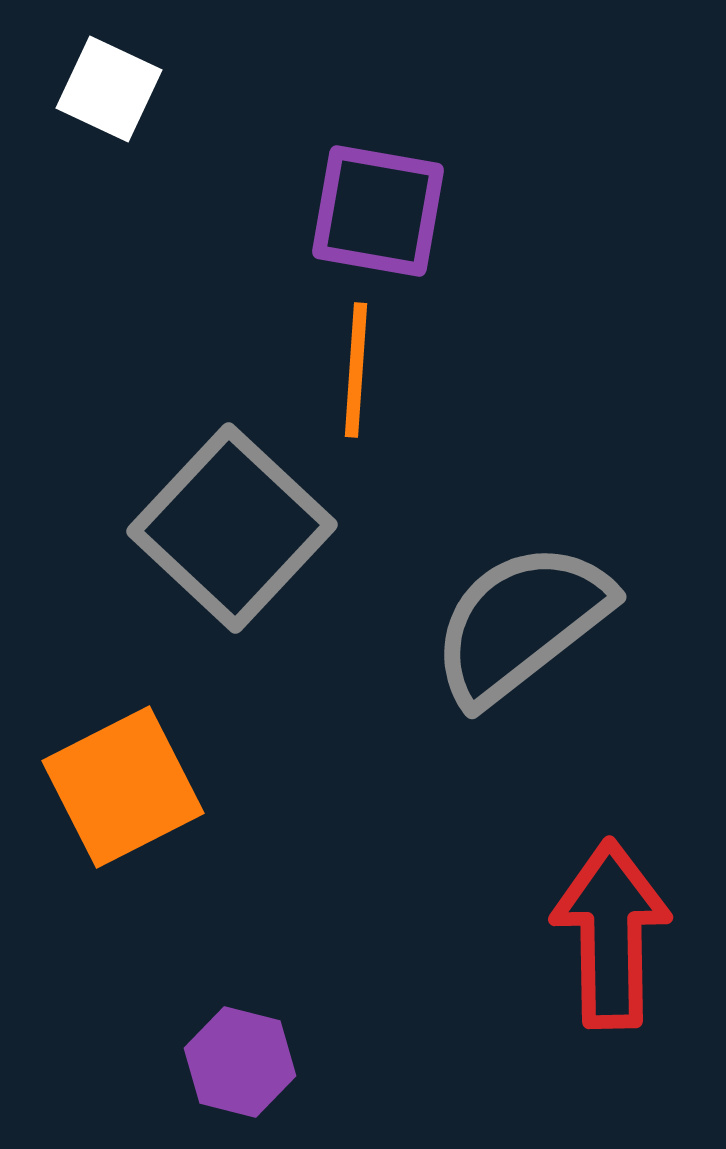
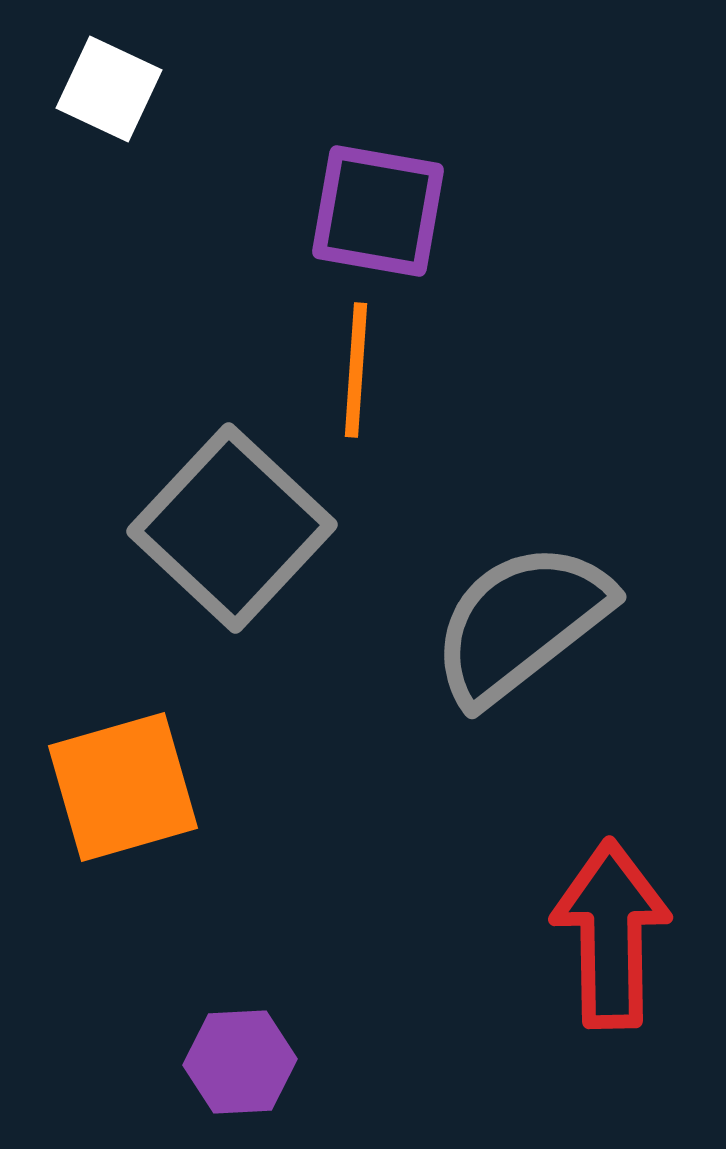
orange square: rotated 11 degrees clockwise
purple hexagon: rotated 17 degrees counterclockwise
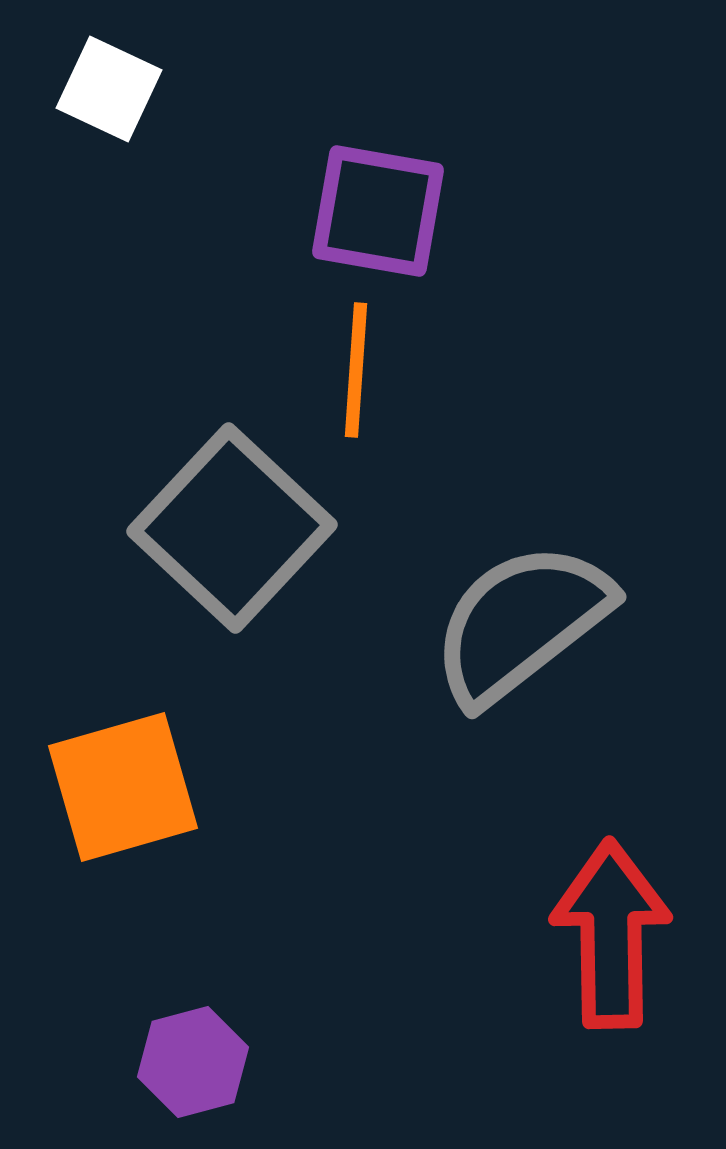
purple hexagon: moved 47 px left; rotated 12 degrees counterclockwise
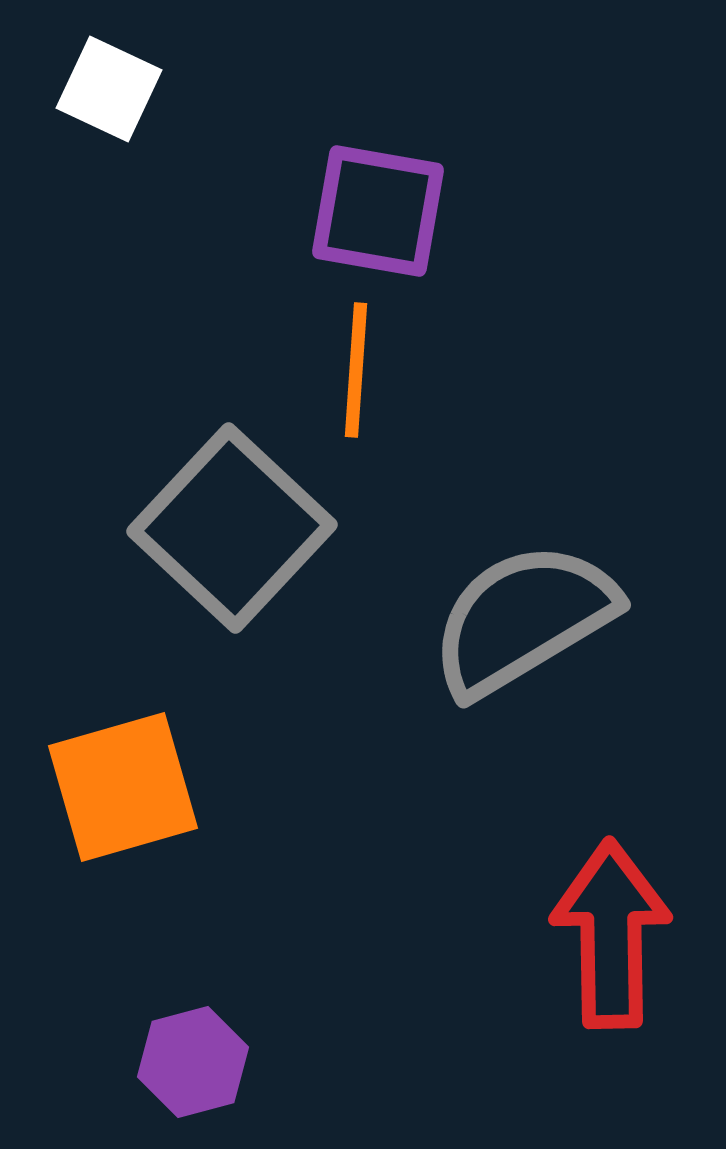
gray semicircle: moved 2 px right, 4 px up; rotated 7 degrees clockwise
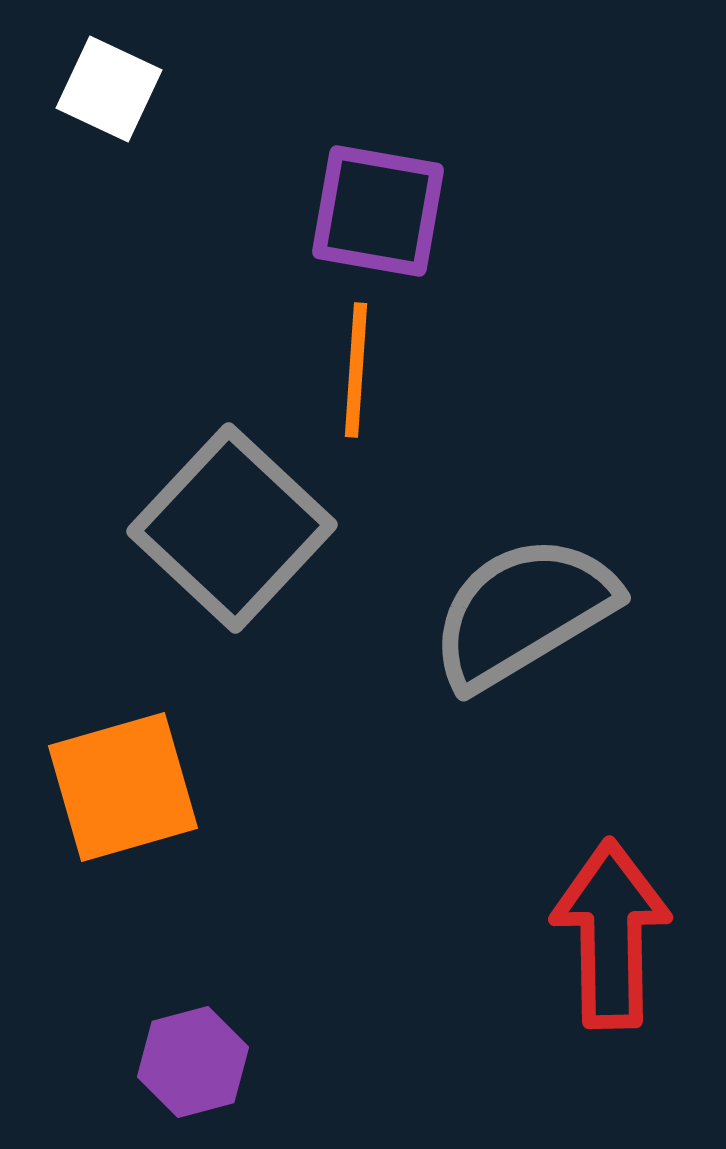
gray semicircle: moved 7 px up
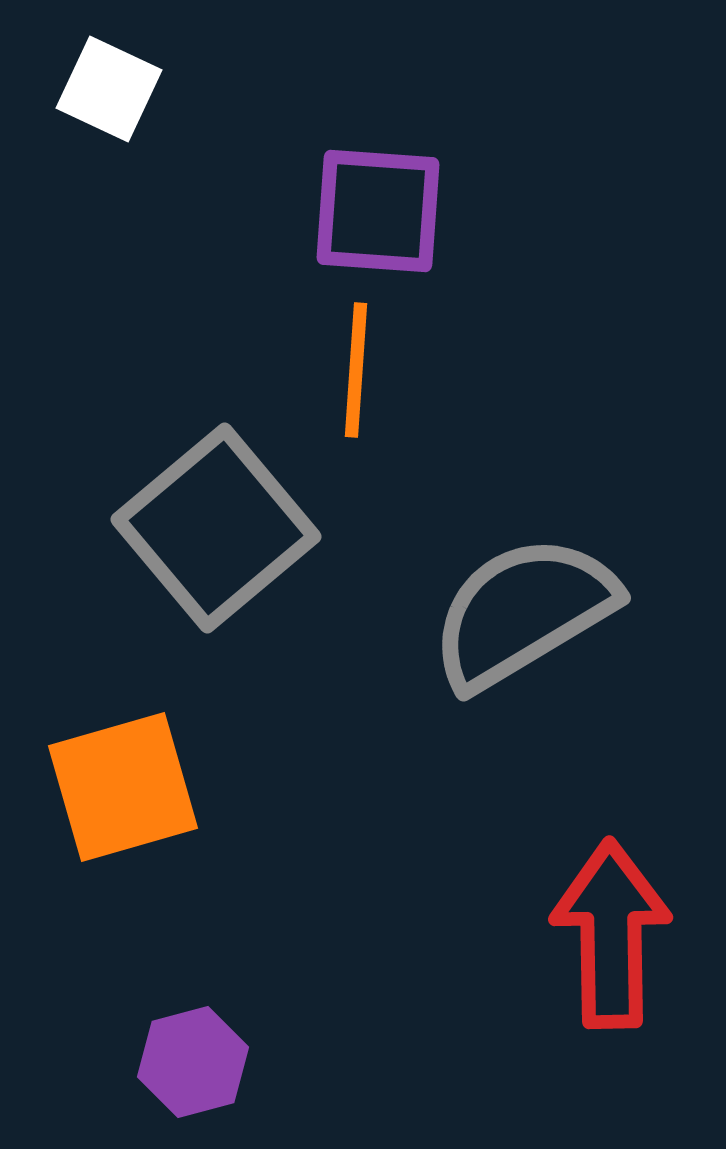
purple square: rotated 6 degrees counterclockwise
gray square: moved 16 px left; rotated 7 degrees clockwise
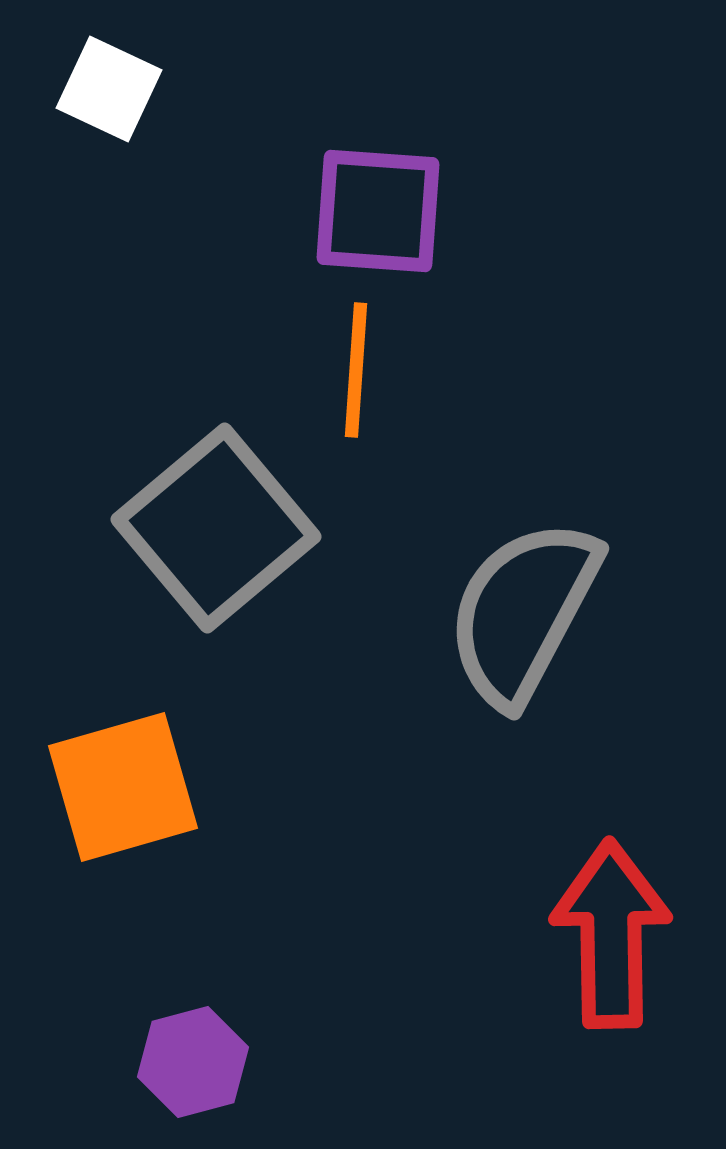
gray semicircle: rotated 31 degrees counterclockwise
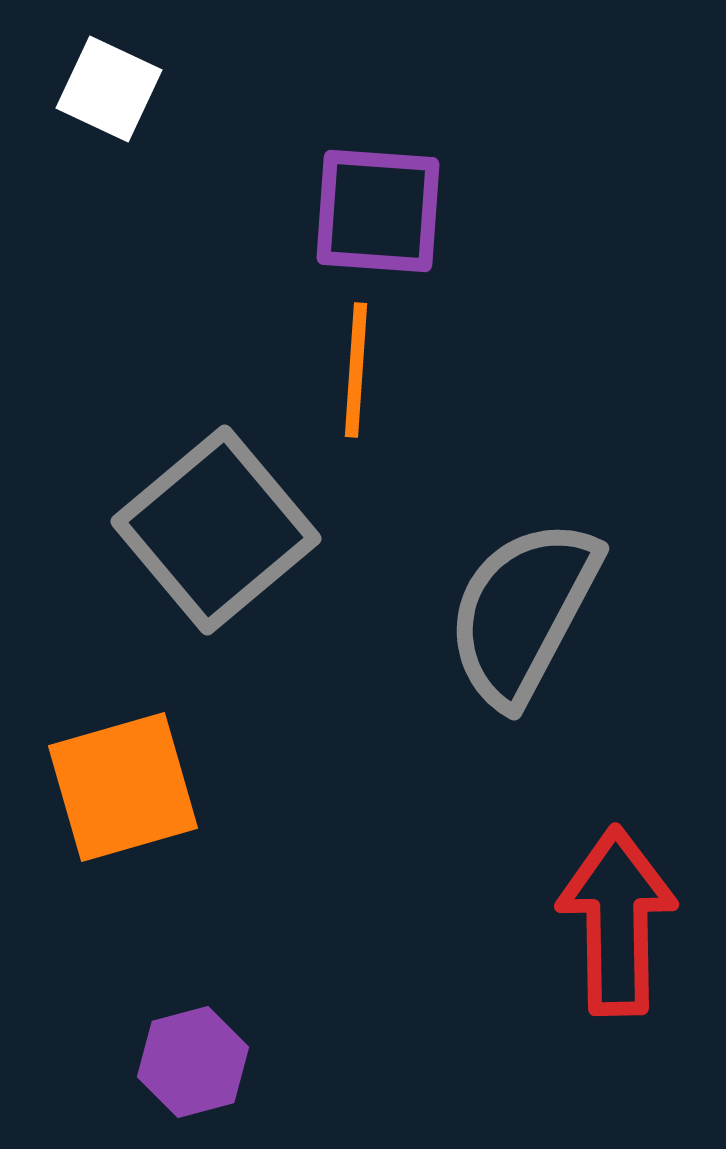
gray square: moved 2 px down
red arrow: moved 6 px right, 13 px up
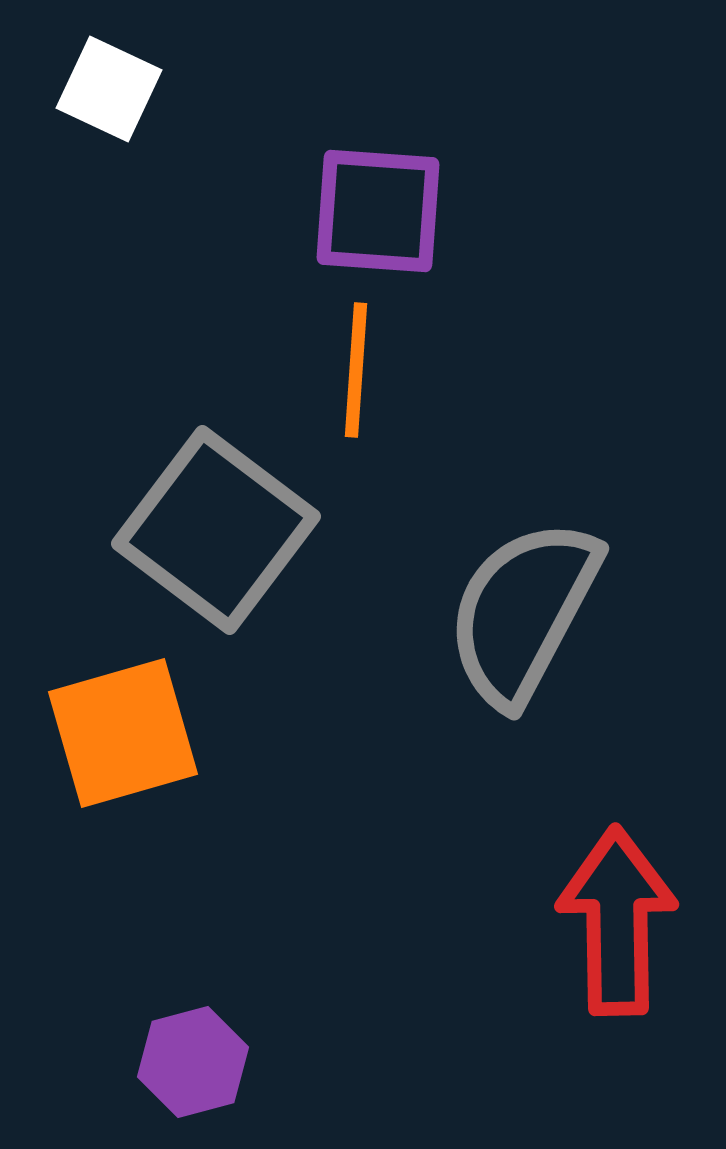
gray square: rotated 13 degrees counterclockwise
orange square: moved 54 px up
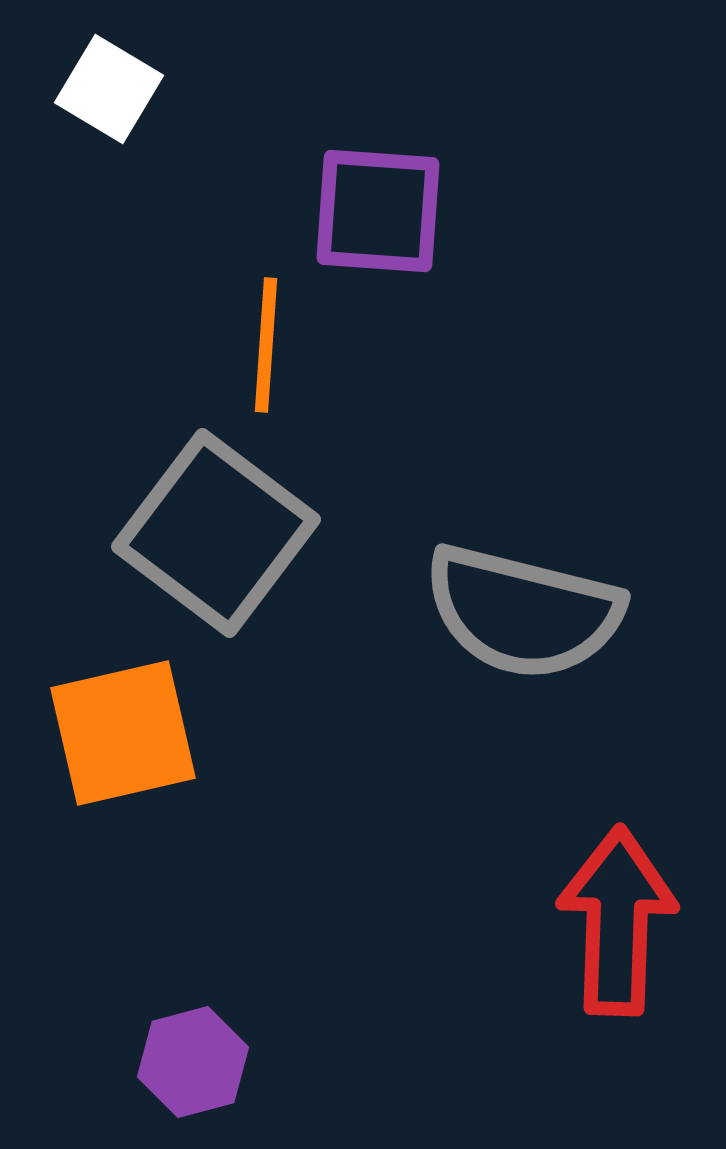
white square: rotated 6 degrees clockwise
orange line: moved 90 px left, 25 px up
gray square: moved 3 px down
gray semicircle: rotated 104 degrees counterclockwise
orange square: rotated 3 degrees clockwise
red arrow: rotated 3 degrees clockwise
